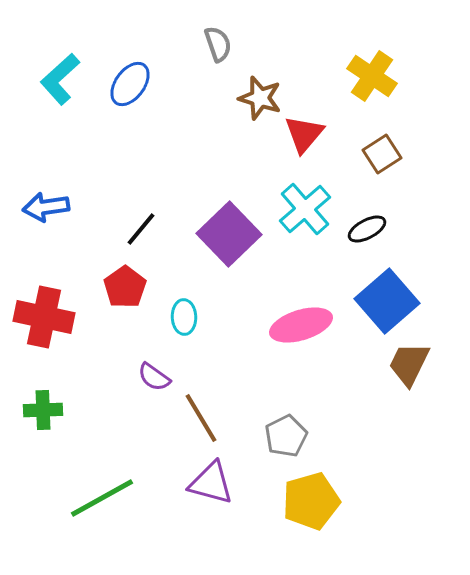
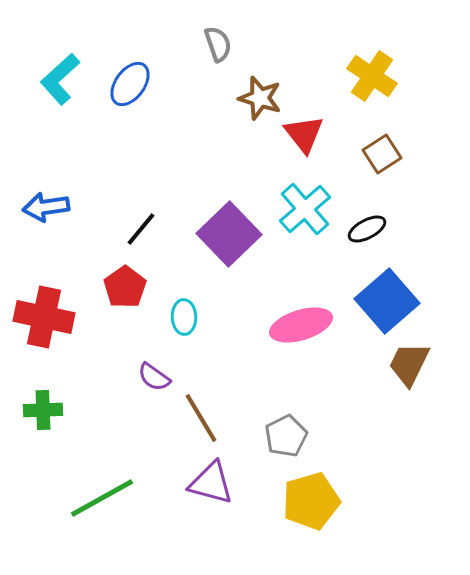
red triangle: rotated 18 degrees counterclockwise
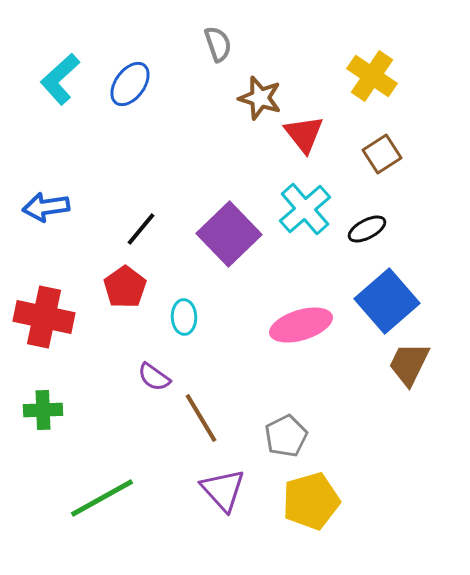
purple triangle: moved 12 px right, 7 px down; rotated 33 degrees clockwise
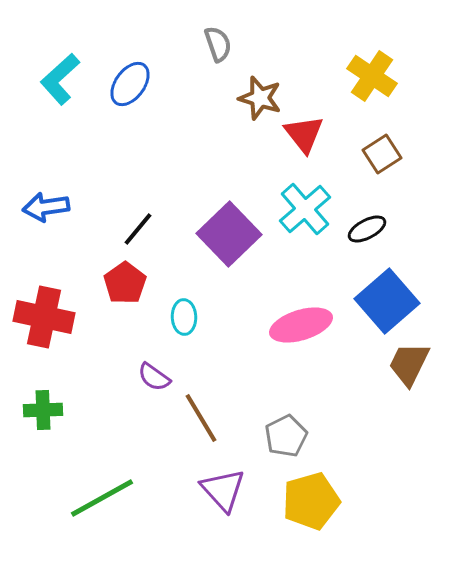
black line: moved 3 px left
red pentagon: moved 4 px up
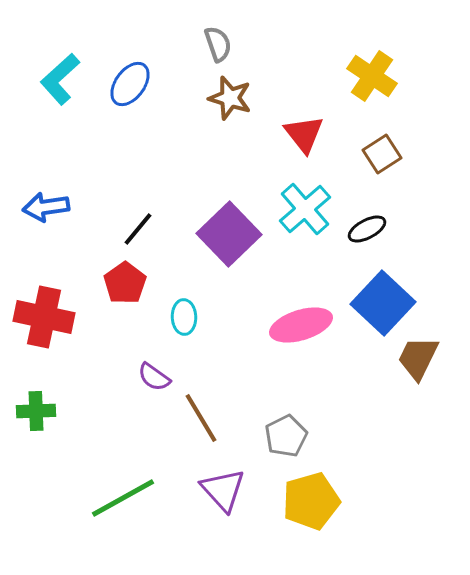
brown star: moved 30 px left
blue square: moved 4 px left, 2 px down; rotated 6 degrees counterclockwise
brown trapezoid: moved 9 px right, 6 px up
green cross: moved 7 px left, 1 px down
green line: moved 21 px right
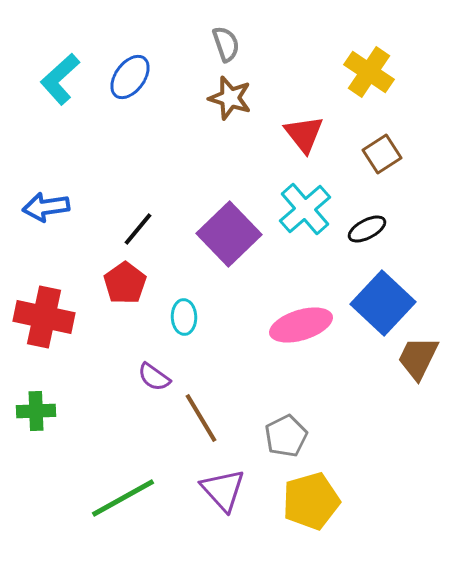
gray semicircle: moved 8 px right
yellow cross: moved 3 px left, 4 px up
blue ellipse: moved 7 px up
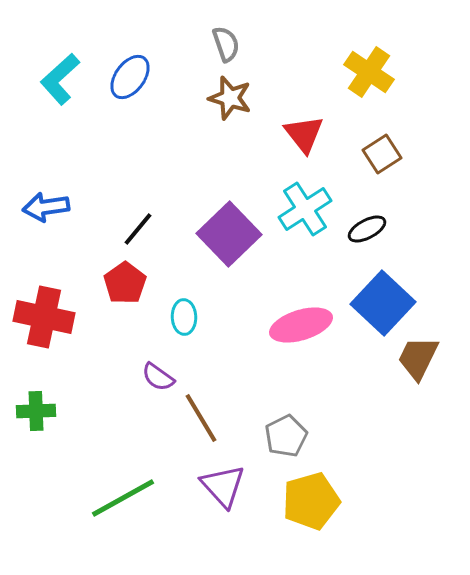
cyan cross: rotated 8 degrees clockwise
purple semicircle: moved 4 px right
purple triangle: moved 4 px up
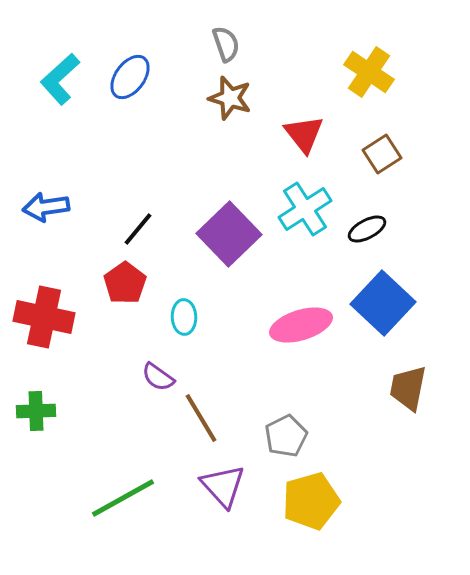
brown trapezoid: moved 10 px left, 30 px down; rotated 15 degrees counterclockwise
